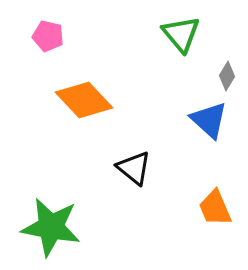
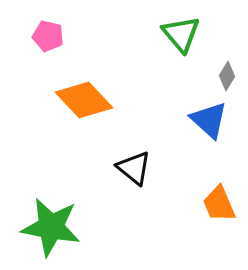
orange trapezoid: moved 4 px right, 4 px up
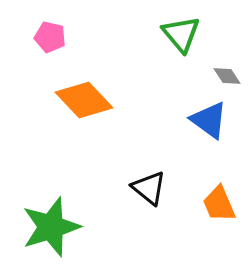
pink pentagon: moved 2 px right, 1 px down
gray diamond: rotated 64 degrees counterclockwise
blue triangle: rotated 6 degrees counterclockwise
black triangle: moved 15 px right, 20 px down
green star: rotated 28 degrees counterclockwise
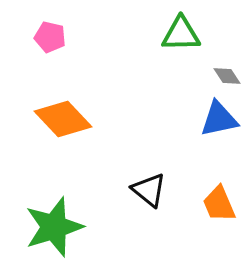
green triangle: rotated 51 degrees counterclockwise
orange diamond: moved 21 px left, 19 px down
blue triangle: moved 10 px right, 1 px up; rotated 48 degrees counterclockwise
black triangle: moved 2 px down
green star: moved 3 px right
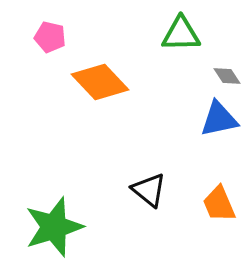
orange diamond: moved 37 px right, 37 px up
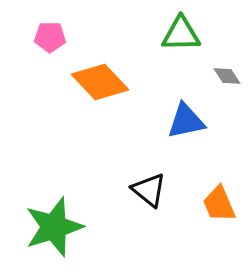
pink pentagon: rotated 12 degrees counterclockwise
blue triangle: moved 33 px left, 2 px down
